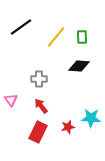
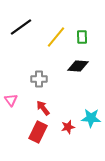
black diamond: moved 1 px left
red arrow: moved 2 px right, 2 px down
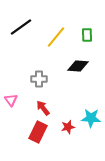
green rectangle: moved 5 px right, 2 px up
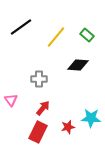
green rectangle: rotated 48 degrees counterclockwise
black diamond: moved 1 px up
red arrow: rotated 77 degrees clockwise
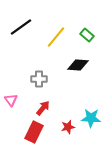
red rectangle: moved 4 px left
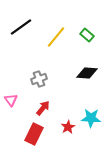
black diamond: moved 9 px right, 8 px down
gray cross: rotated 21 degrees counterclockwise
red star: rotated 16 degrees counterclockwise
red rectangle: moved 2 px down
